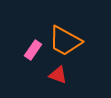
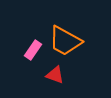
red triangle: moved 3 px left
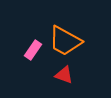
red triangle: moved 9 px right
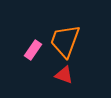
orange trapezoid: rotated 81 degrees clockwise
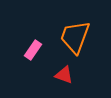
orange trapezoid: moved 10 px right, 4 px up
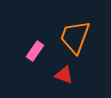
pink rectangle: moved 2 px right, 1 px down
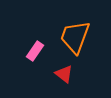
red triangle: moved 1 px up; rotated 18 degrees clockwise
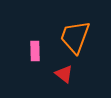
pink rectangle: rotated 36 degrees counterclockwise
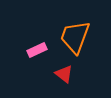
pink rectangle: moved 2 px right, 1 px up; rotated 66 degrees clockwise
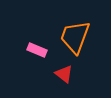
pink rectangle: rotated 48 degrees clockwise
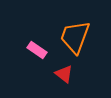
pink rectangle: rotated 12 degrees clockwise
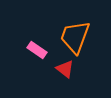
red triangle: moved 1 px right, 5 px up
